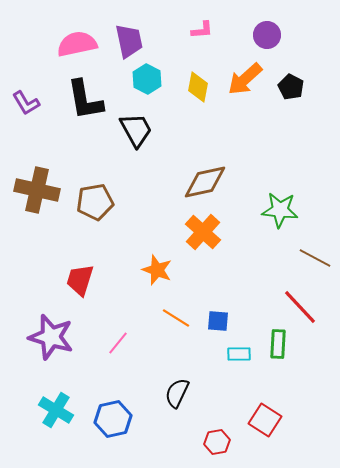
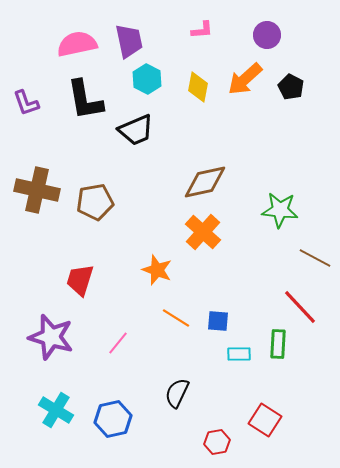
purple L-shape: rotated 12 degrees clockwise
black trapezoid: rotated 96 degrees clockwise
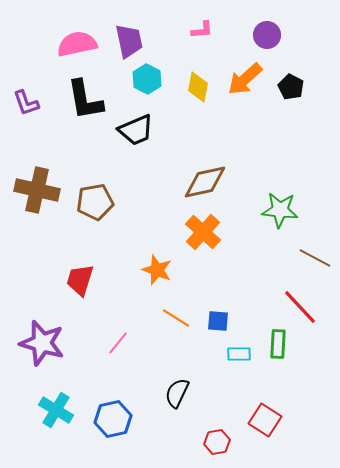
purple star: moved 9 px left, 6 px down
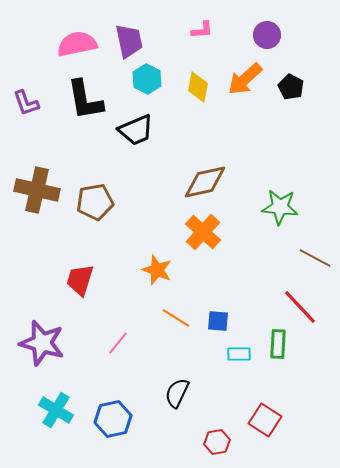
green star: moved 3 px up
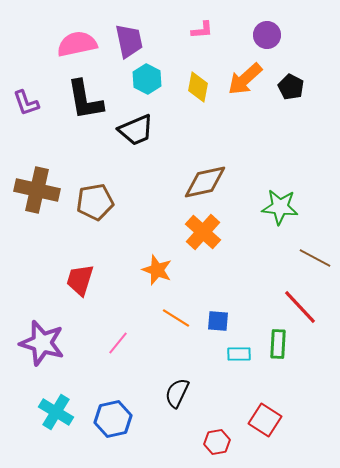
cyan cross: moved 2 px down
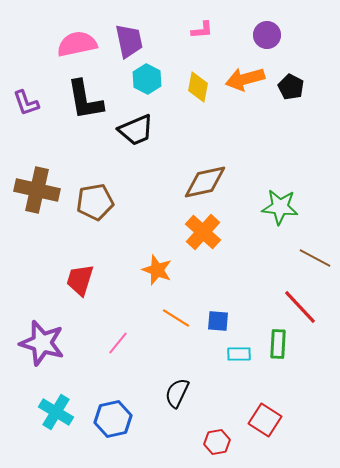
orange arrow: rotated 27 degrees clockwise
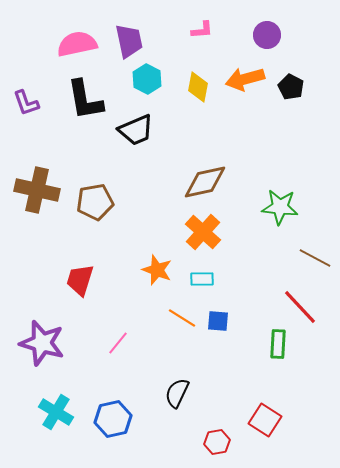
orange line: moved 6 px right
cyan rectangle: moved 37 px left, 75 px up
